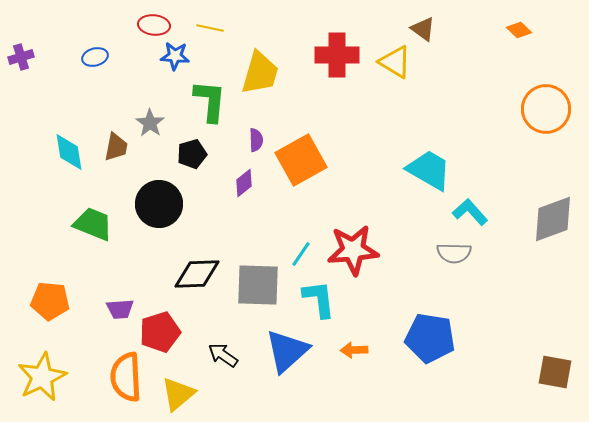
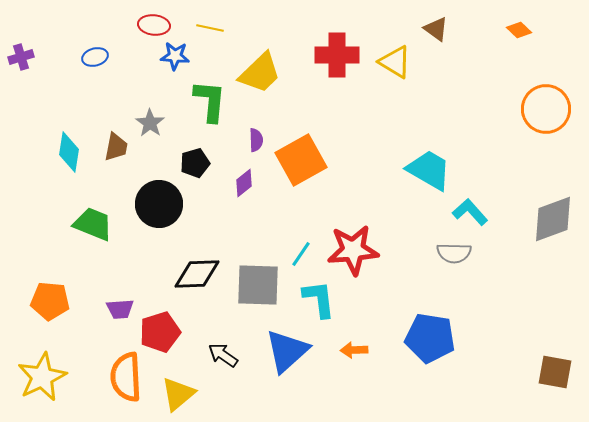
brown triangle at (423, 29): moved 13 px right
yellow trapezoid at (260, 73): rotated 30 degrees clockwise
cyan diamond at (69, 152): rotated 18 degrees clockwise
black pentagon at (192, 154): moved 3 px right, 9 px down
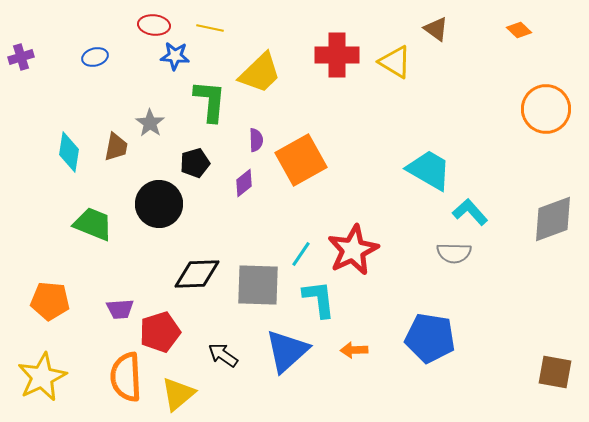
red star at (353, 250): rotated 21 degrees counterclockwise
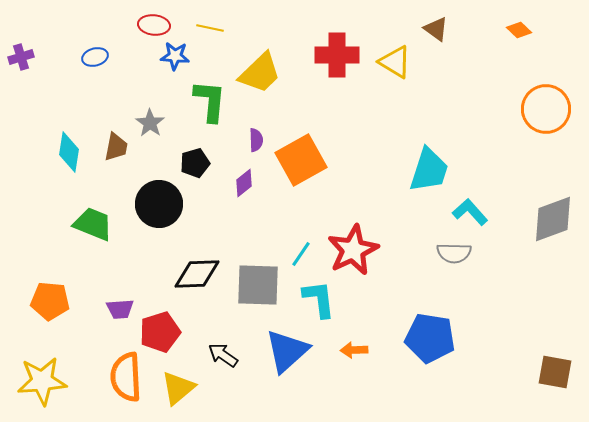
cyan trapezoid at (429, 170): rotated 78 degrees clockwise
yellow star at (42, 377): moved 4 px down; rotated 21 degrees clockwise
yellow triangle at (178, 394): moved 6 px up
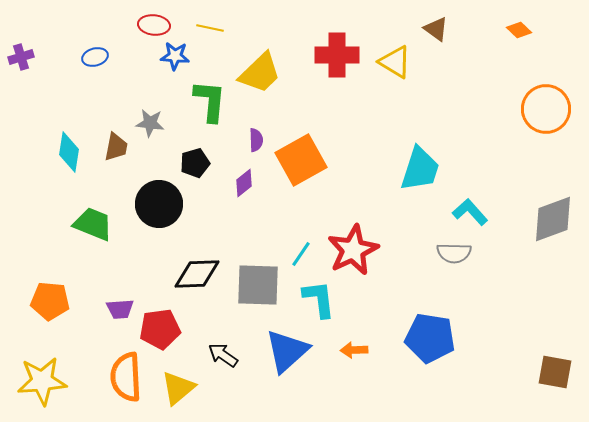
gray star at (150, 123): rotated 28 degrees counterclockwise
cyan trapezoid at (429, 170): moved 9 px left, 1 px up
red pentagon at (160, 332): moved 3 px up; rotated 9 degrees clockwise
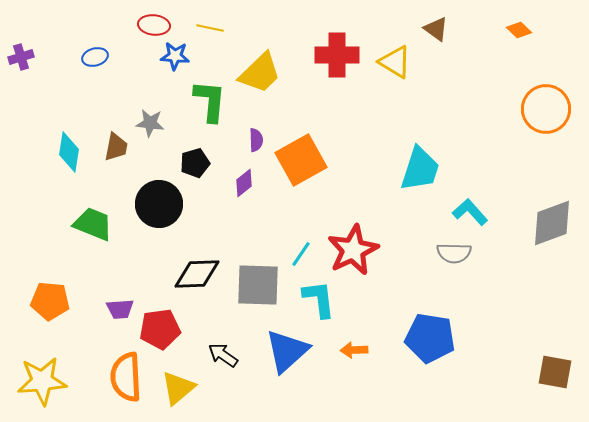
gray diamond at (553, 219): moved 1 px left, 4 px down
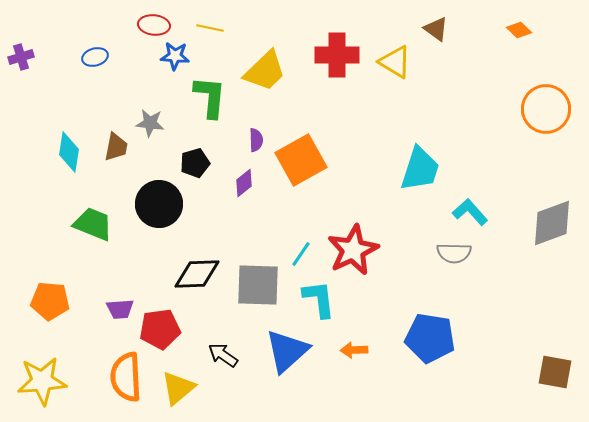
yellow trapezoid at (260, 73): moved 5 px right, 2 px up
green L-shape at (210, 101): moved 4 px up
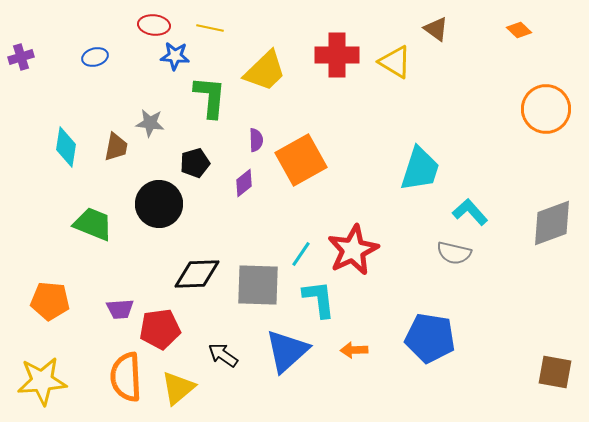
cyan diamond at (69, 152): moved 3 px left, 5 px up
gray semicircle at (454, 253): rotated 12 degrees clockwise
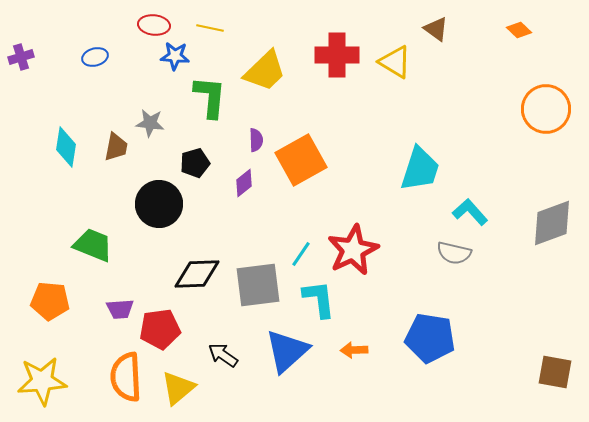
green trapezoid at (93, 224): moved 21 px down
gray square at (258, 285): rotated 9 degrees counterclockwise
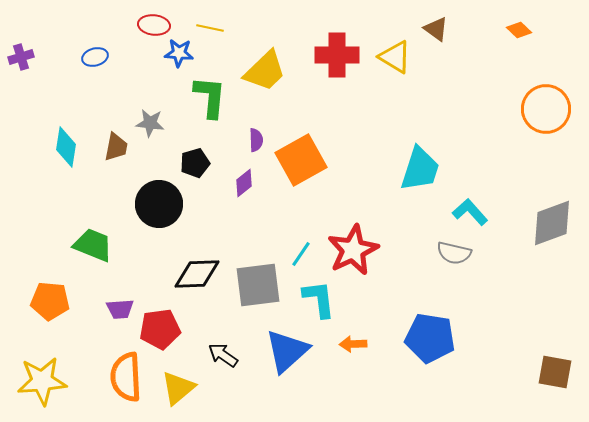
blue star at (175, 56): moved 4 px right, 3 px up
yellow triangle at (395, 62): moved 5 px up
orange arrow at (354, 350): moved 1 px left, 6 px up
